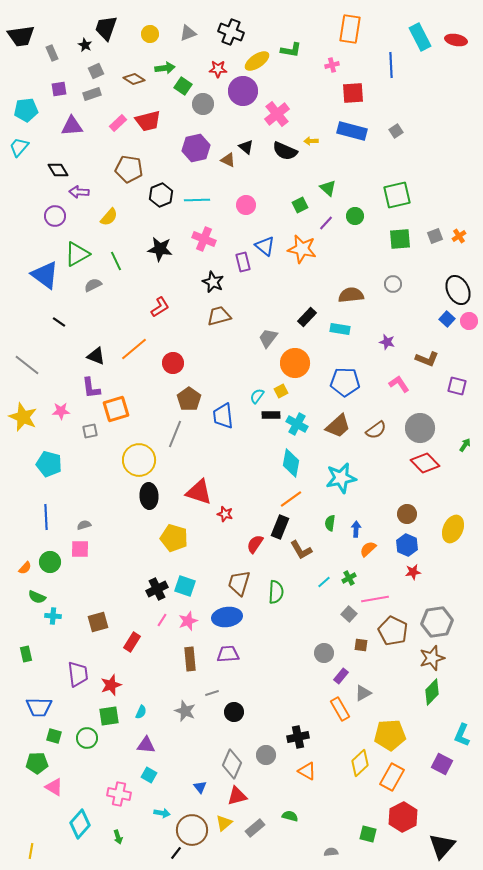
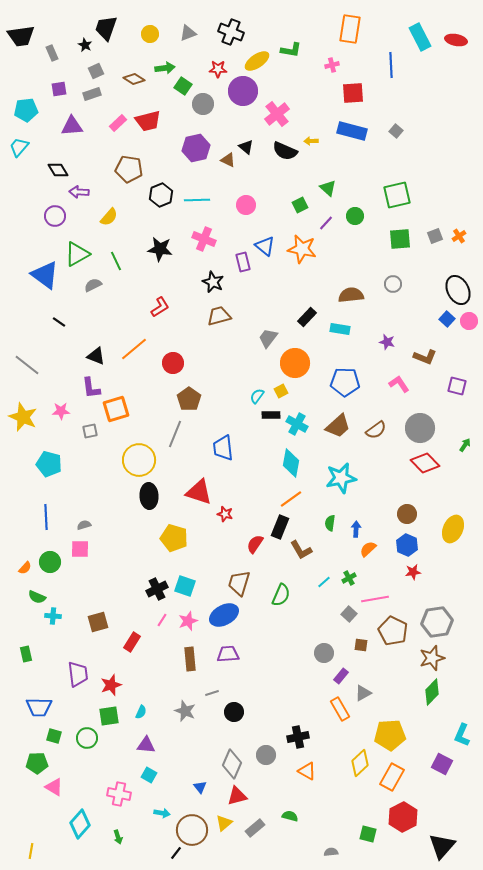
gray square at (396, 131): rotated 16 degrees counterclockwise
brown L-shape at (427, 359): moved 2 px left, 2 px up
blue trapezoid at (223, 416): moved 32 px down
green semicircle at (276, 592): moved 5 px right, 3 px down; rotated 20 degrees clockwise
blue ellipse at (227, 617): moved 3 px left, 2 px up; rotated 20 degrees counterclockwise
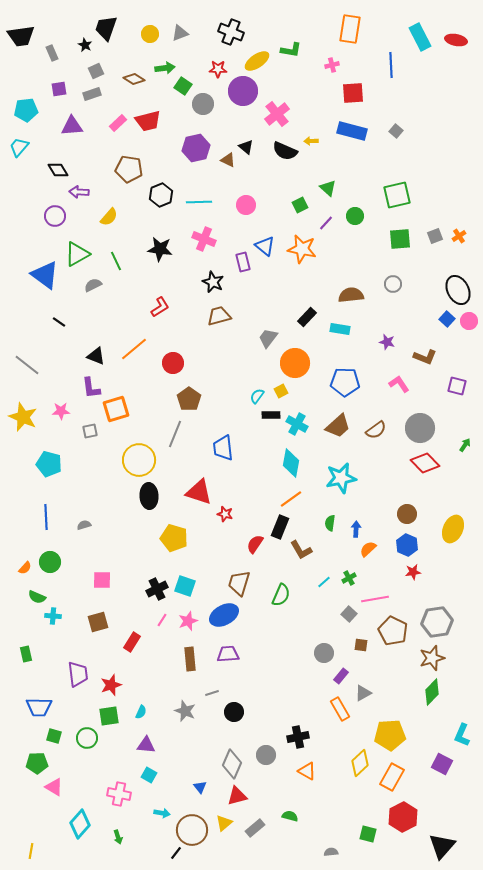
gray triangle at (188, 33): moved 8 px left
cyan line at (197, 200): moved 2 px right, 2 px down
pink square at (80, 549): moved 22 px right, 31 px down
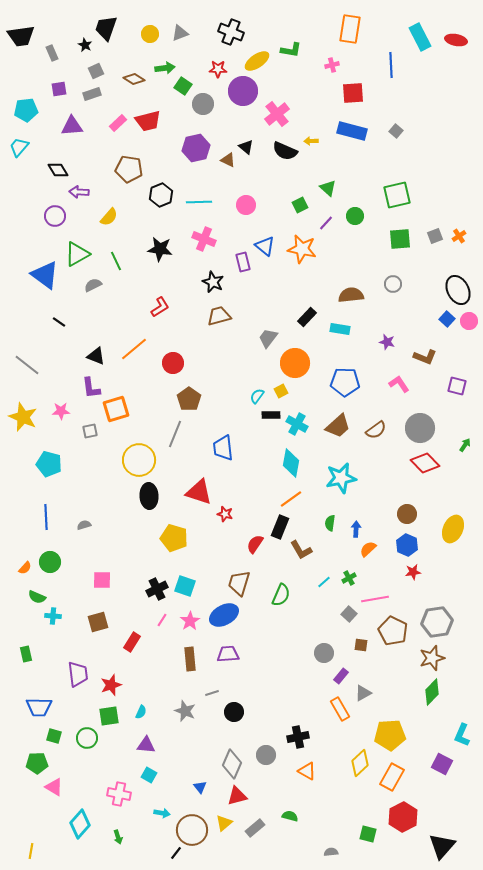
pink star at (188, 621): moved 2 px right; rotated 12 degrees counterclockwise
